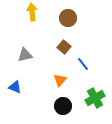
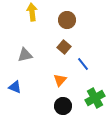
brown circle: moved 1 px left, 2 px down
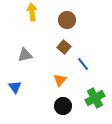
blue triangle: rotated 32 degrees clockwise
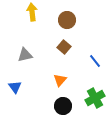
blue line: moved 12 px right, 3 px up
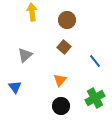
gray triangle: rotated 28 degrees counterclockwise
black circle: moved 2 px left
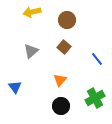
yellow arrow: rotated 96 degrees counterclockwise
gray triangle: moved 6 px right, 4 px up
blue line: moved 2 px right, 2 px up
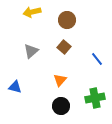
blue triangle: rotated 40 degrees counterclockwise
green cross: rotated 18 degrees clockwise
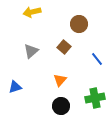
brown circle: moved 12 px right, 4 px down
blue triangle: rotated 32 degrees counterclockwise
